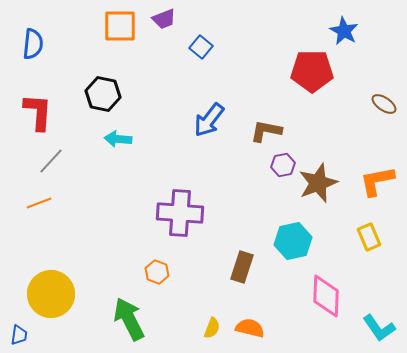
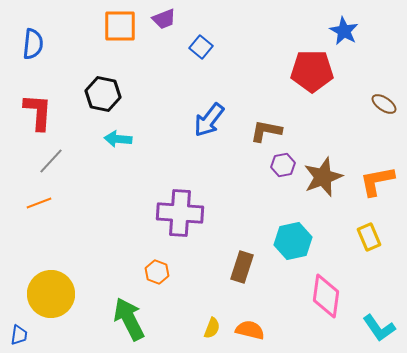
brown star: moved 5 px right, 6 px up
pink diamond: rotated 6 degrees clockwise
orange semicircle: moved 2 px down
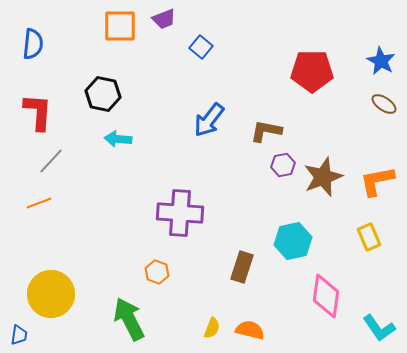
blue star: moved 37 px right, 30 px down
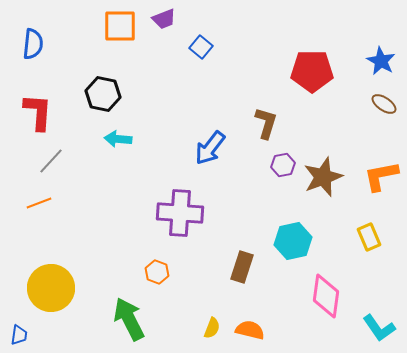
blue arrow: moved 1 px right, 28 px down
brown L-shape: moved 8 px up; rotated 96 degrees clockwise
orange L-shape: moved 4 px right, 5 px up
yellow circle: moved 6 px up
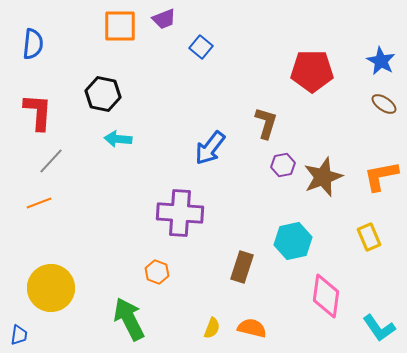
orange semicircle: moved 2 px right, 2 px up
